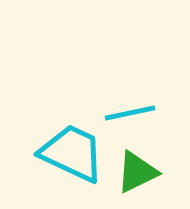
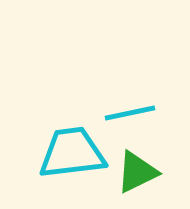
cyan trapezoid: rotated 32 degrees counterclockwise
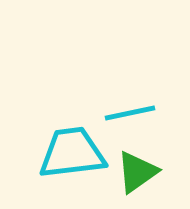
green triangle: rotated 9 degrees counterclockwise
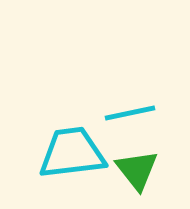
green triangle: moved 2 px up; rotated 33 degrees counterclockwise
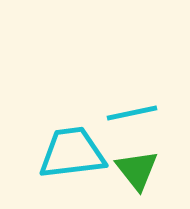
cyan line: moved 2 px right
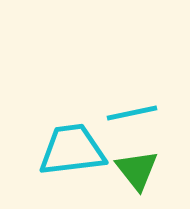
cyan trapezoid: moved 3 px up
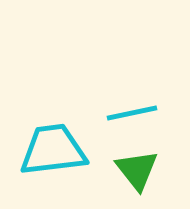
cyan trapezoid: moved 19 px left
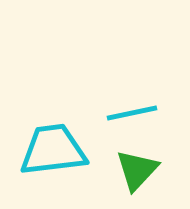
green triangle: rotated 21 degrees clockwise
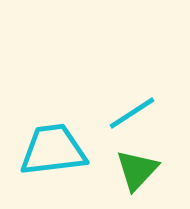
cyan line: rotated 21 degrees counterclockwise
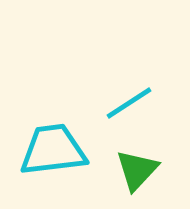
cyan line: moved 3 px left, 10 px up
